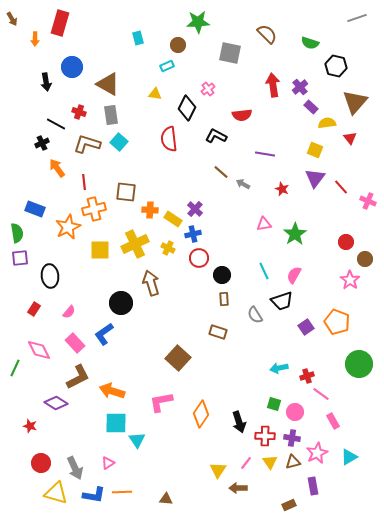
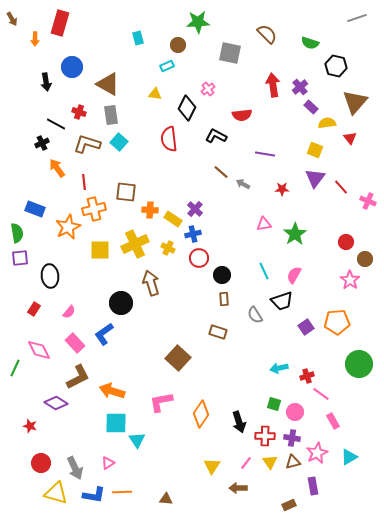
red star at (282, 189): rotated 24 degrees counterclockwise
orange pentagon at (337, 322): rotated 25 degrees counterclockwise
yellow triangle at (218, 470): moved 6 px left, 4 px up
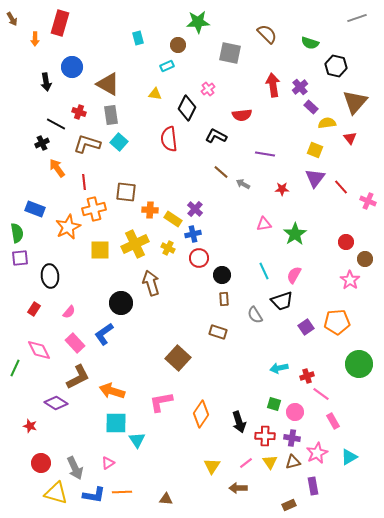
pink line at (246, 463): rotated 16 degrees clockwise
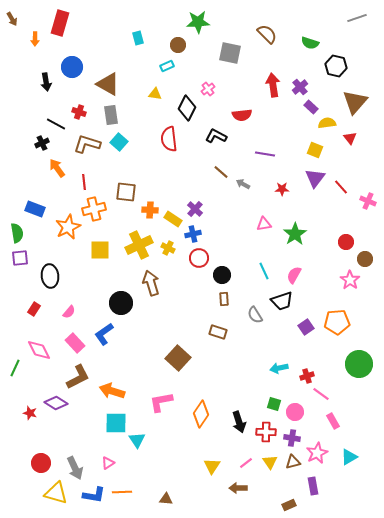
yellow cross at (135, 244): moved 4 px right, 1 px down
red star at (30, 426): moved 13 px up
red cross at (265, 436): moved 1 px right, 4 px up
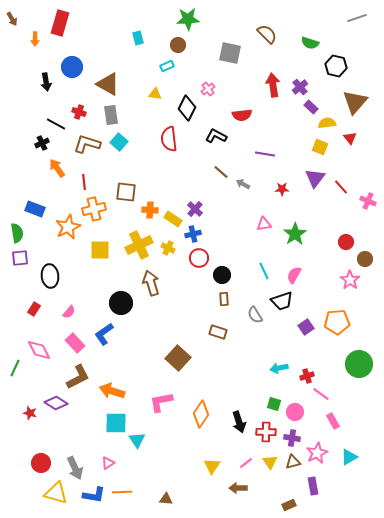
green star at (198, 22): moved 10 px left, 3 px up
yellow square at (315, 150): moved 5 px right, 3 px up
